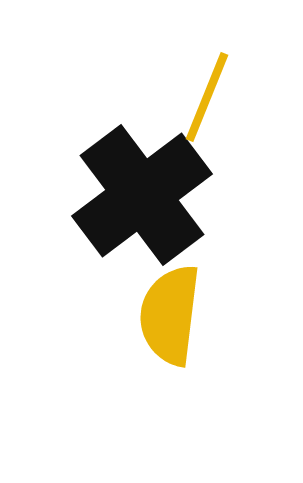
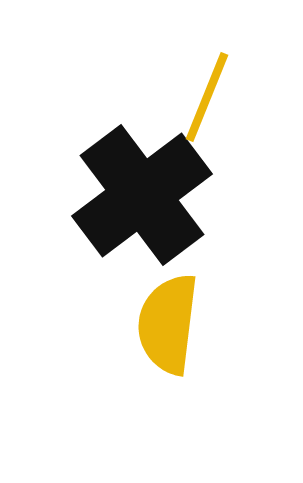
yellow semicircle: moved 2 px left, 9 px down
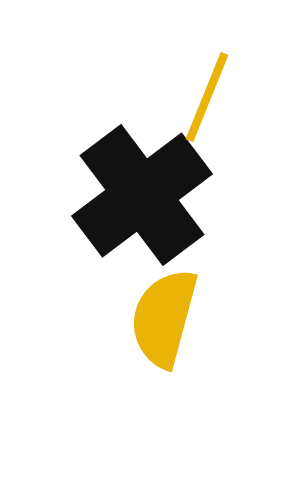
yellow semicircle: moved 4 px left, 6 px up; rotated 8 degrees clockwise
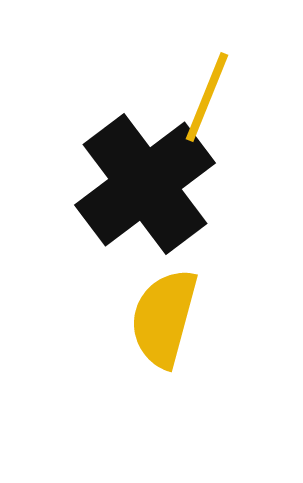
black cross: moved 3 px right, 11 px up
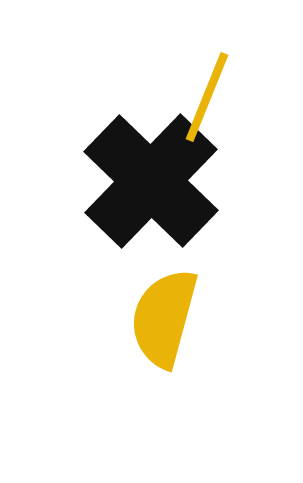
black cross: moved 6 px right, 3 px up; rotated 9 degrees counterclockwise
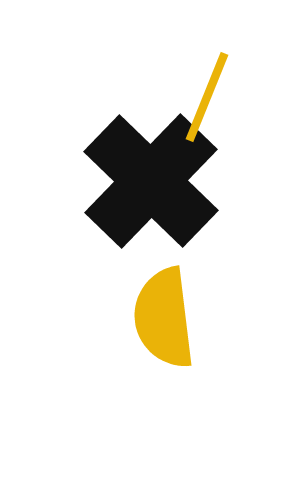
yellow semicircle: rotated 22 degrees counterclockwise
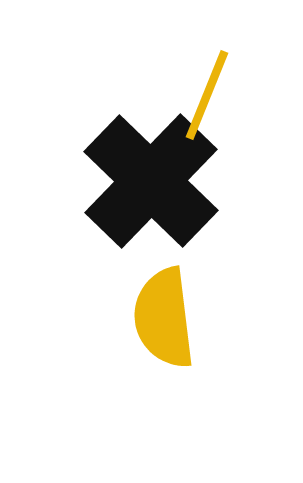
yellow line: moved 2 px up
